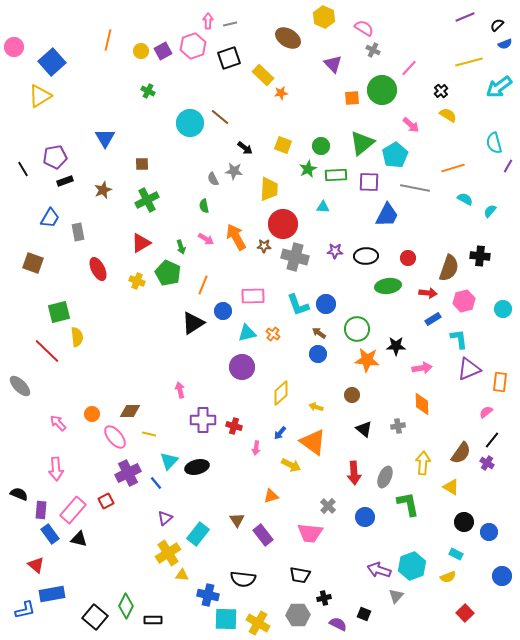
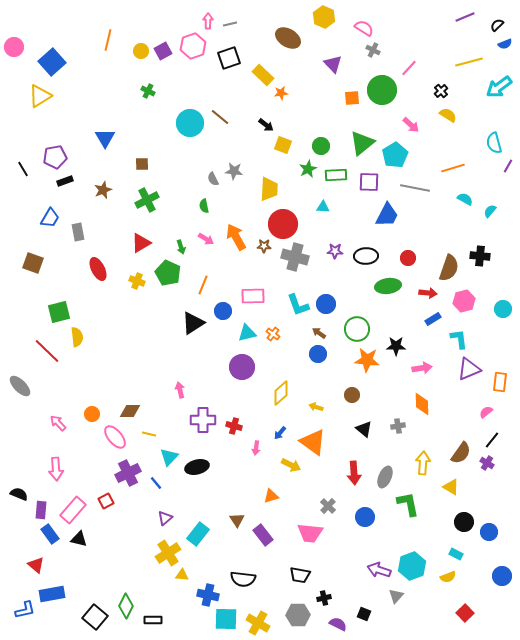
black arrow at (245, 148): moved 21 px right, 23 px up
cyan triangle at (169, 461): moved 4 px up
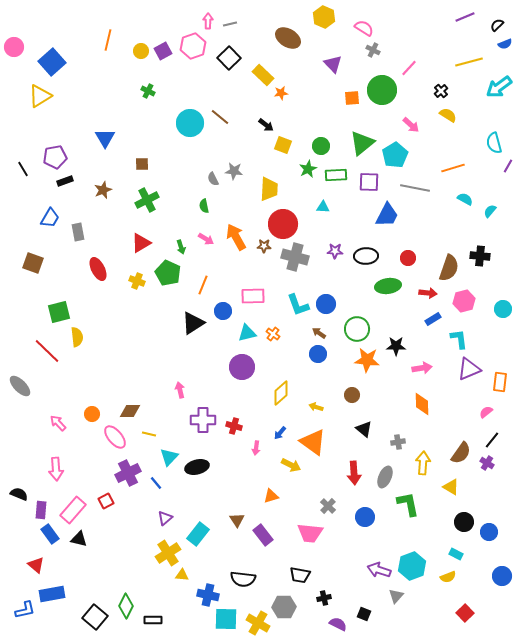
black square at (229, 58): rotated 25 degrees counterclockwise
gray cross at (398, 426): moved 16 px down
gray hexagon at (298, 615): moved 14 px left, 8 px up
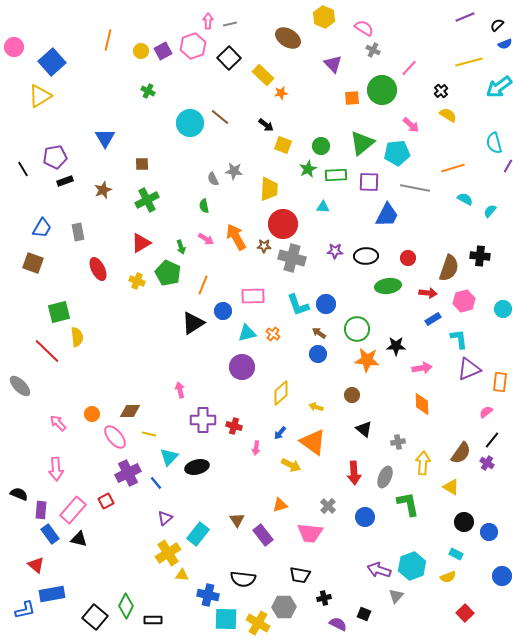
cyan pentagon at (395, 155): moved 2 px right, 2 px up; rotated 25 degrees clockwise
blue trapezoid at (50, 218): moved 8 px left, 10 px down
gray cross at (295, 257): moved 3 px left, 1 px down
orange triangle at (271, 496): moved 9 px right, 9 px down
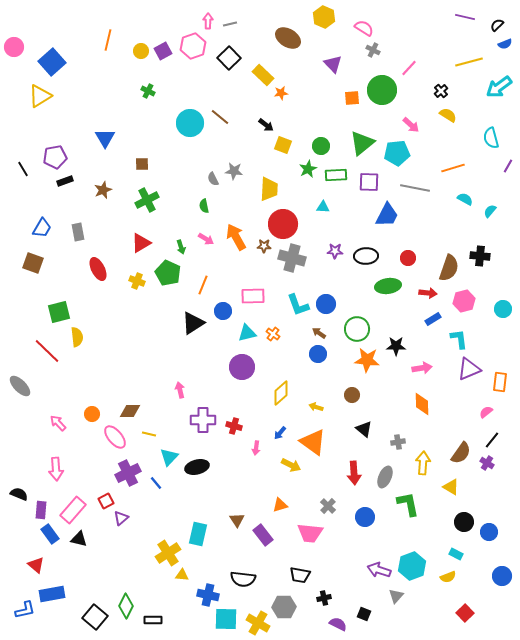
purple line at (465, 17): rotated 36 degrees clockwise
cyan semicircle at (494, 143): moved 3 px left, 5 px up
purple triangle at (165, 518): moved 44 px left
cyan rectangle at (198, 534): rotated 25 degrees counterclockwise
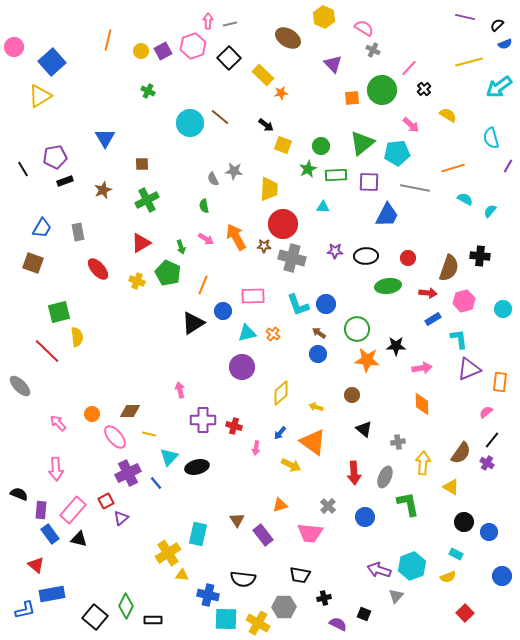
black cross at (441, 91): moved 17 px left, 2 px up
red ellipse at (98, 269): rotated 15 degrees counterclockwise
